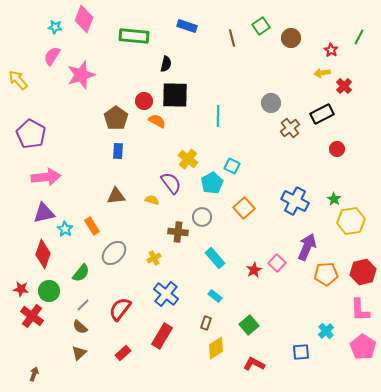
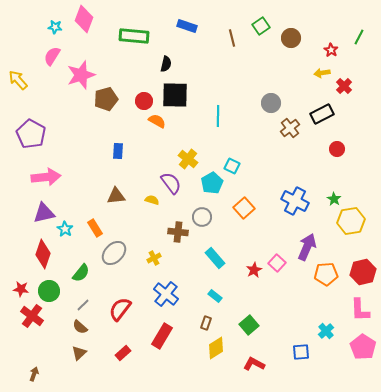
brown pentagon at (116, 118): moved 10 px left, 19 px up; rotated 20 degrees clockwise
orange rectangle at (92, 226): moved 3 px right, 2 px down
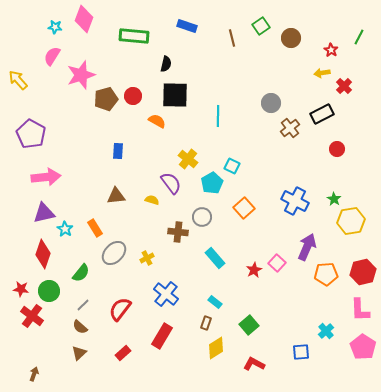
red circle at (144, 101): moved 11 px left, 5 px up
yellow cross at (154, 258): moved 7 px left
cyan rectangle at (215, 296): moved 6 px down
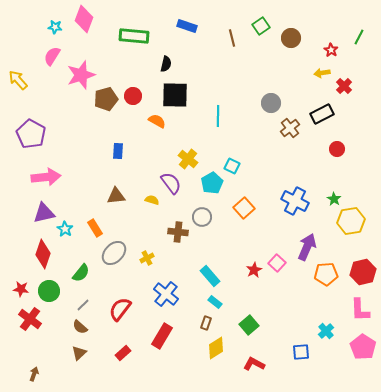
cyan rectangle at (215, 258): moved 5 px left, 18 px down
red cross at (32, 316): moved 2 px left, 3 px down
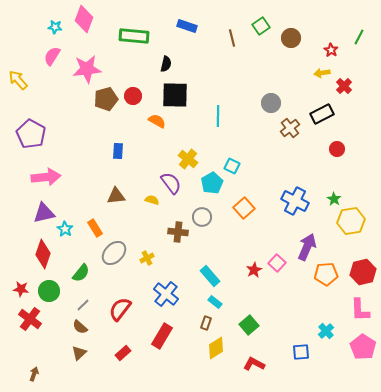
pink star at (81, 75): moved 6 px right, 6 px up; rotated 12 degrees clockwise
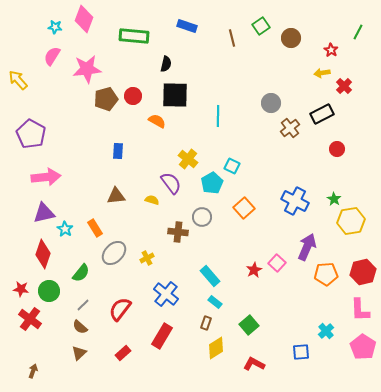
green line at (359, 37): moved 1 px left, 5 px up
brown arrow at (34, 374): moved 1 px left, 3 px up
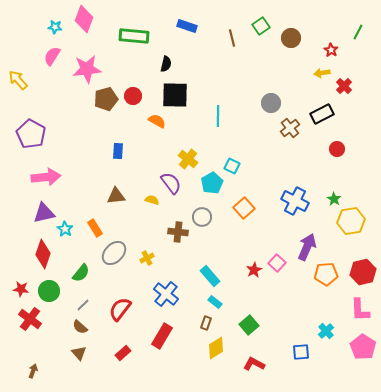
brown triangle at (79, 353): rotated 28 degrees counterclockwise
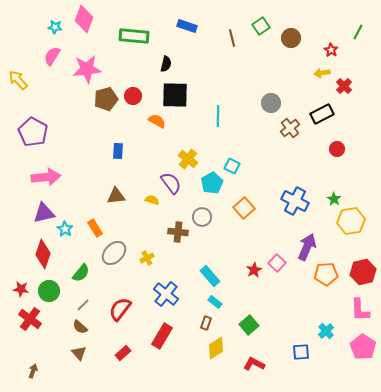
purple pentagon at (31, 134): moved 2 px right, 2 px up
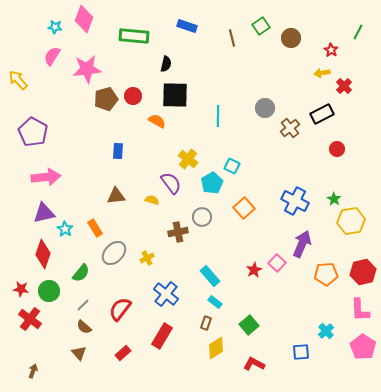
gray circle at (271, 103): moved 6 px left, 5 px down
brown cross at (178, 232): rotated 18 degrees counterclockwise
purple arrow at (307, 247): moved 5 px left, 3 px up
brown semicircle at (80, 327): moved 4 px right
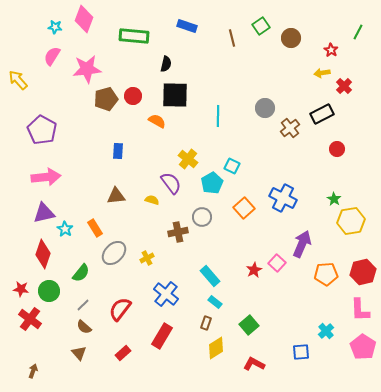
purple pentagon at (33, 132): moved 9 px right, 2 px up
blue cross at (295, 201): moved 12 px left, 3 px up
